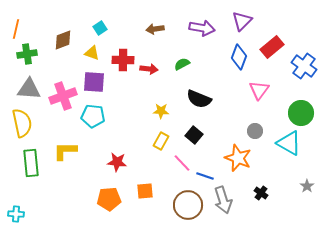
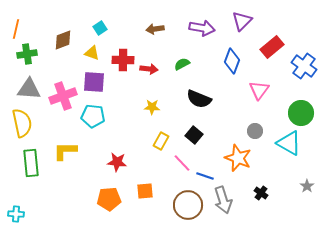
blue diamond: moved 7 px left, 4 px down
yellow star: moved 9 px left, 4 px up
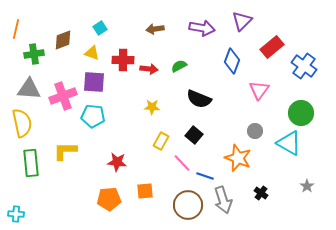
green cross: moved 7 px right
green semicircle: moved 3 px left, 2 px down
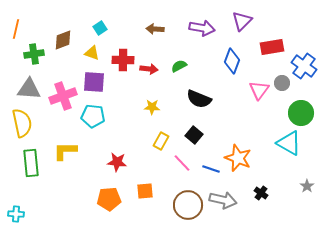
brown arrow: rotated 12 degrees clockwise
red rectangle: rotated 30 degrees clockwise
gray circle: moved 27 px right, 48 px up
blue line: moved 6 px right, 7 px up
gray arrow: rotated 60 degrees counterclockwise
